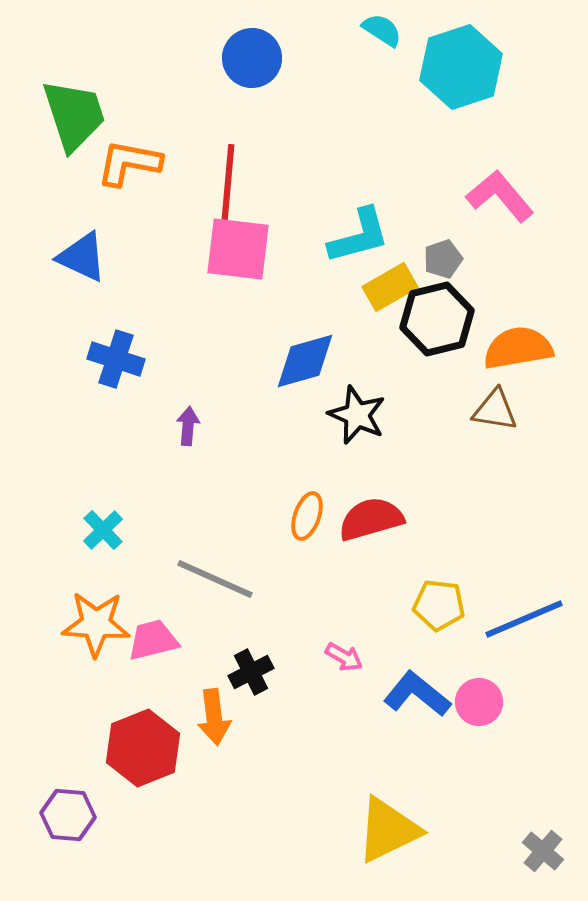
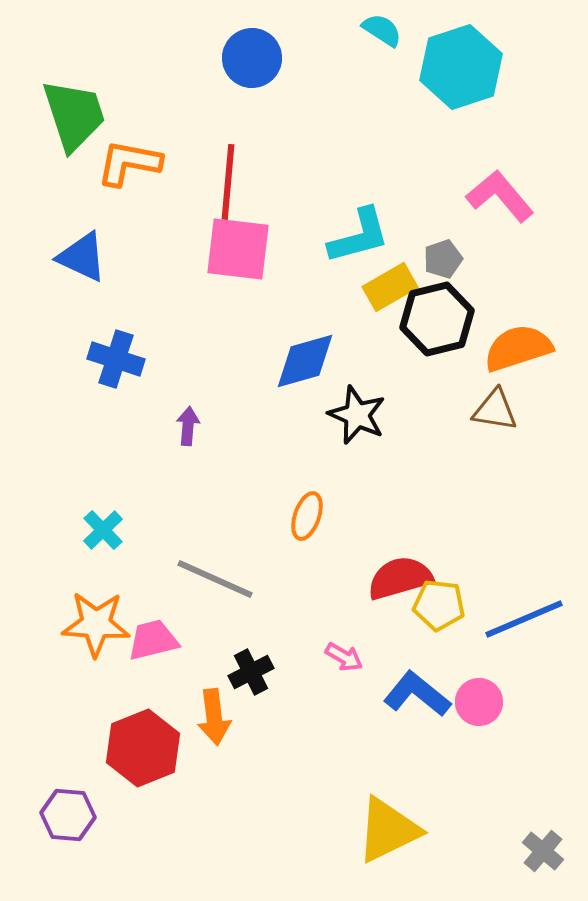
orange semicircle: rotated 8 degrees counterclockwise
red semicircle: moved 29 px right, 59 px down
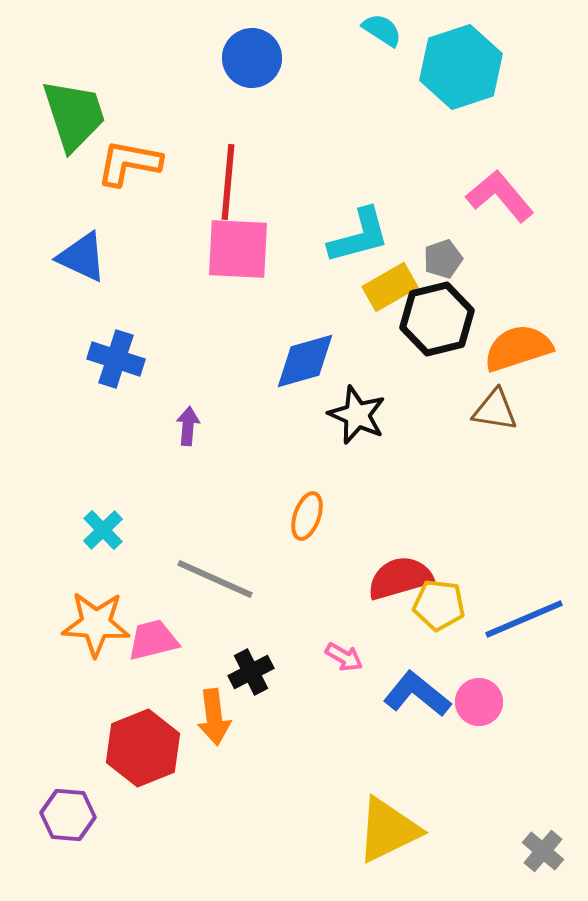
pink square: rotated 4 degrees counterclockwise
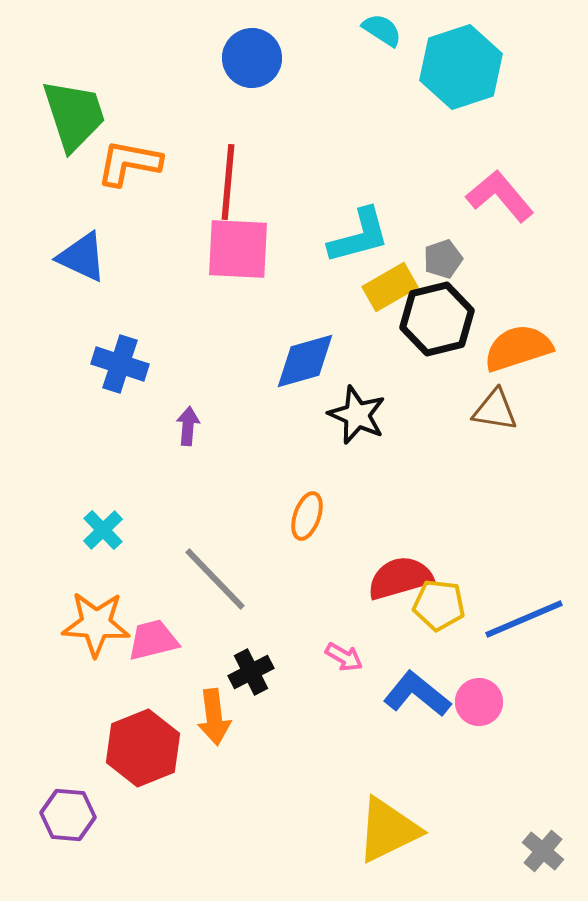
blue cross: moved 4 px right, 5 px down
gray line: rotated 22 degrees clockwise
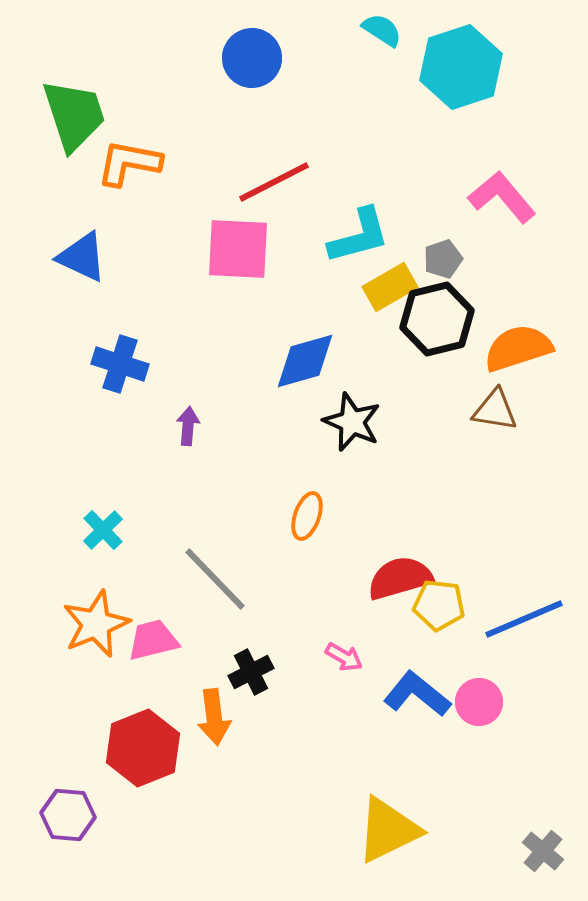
red line: moved 46 px right; rotated 58 degrees clockwise
pink L-shape: moved 2 px right, 1 px down
black star: moved 5 px left, 7 px down
orange star: rotated 26 degrees counterclockwise
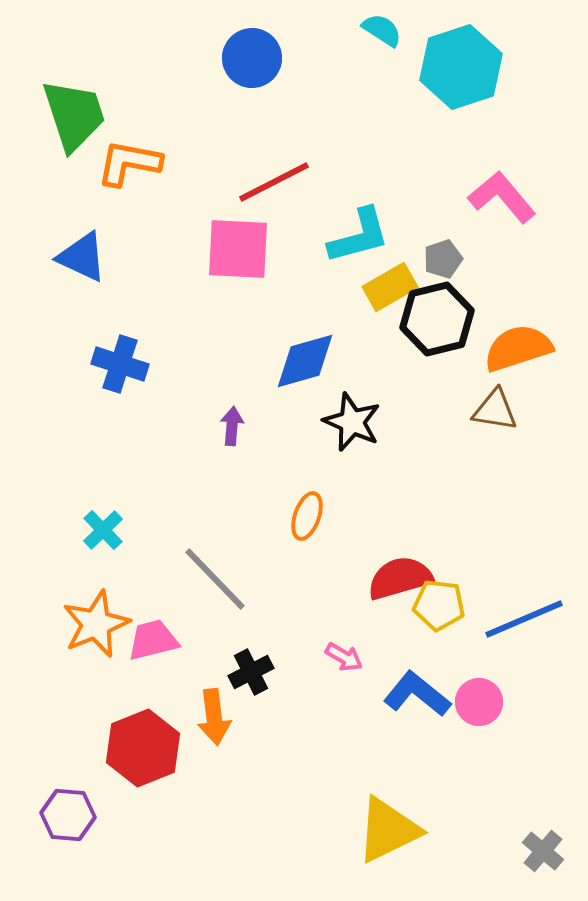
purple arrow: moved 44 px right
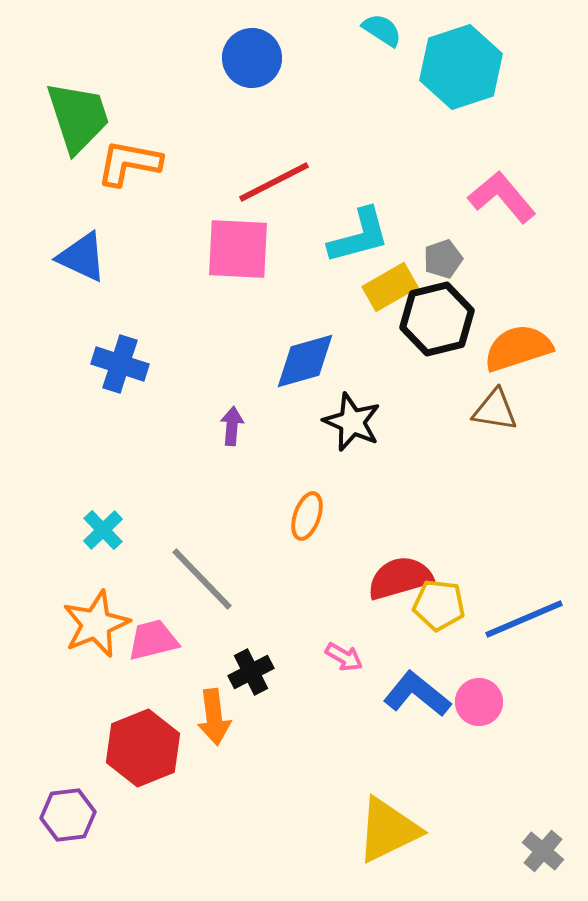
green trapezoid: moved 4 px right, 2 px down
gray line: moved 13 px left
purple hexagon: rotated 12 degrees counterclockwise
